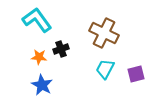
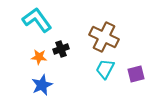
brown cross: moved 4 px down
blue star: rotated 20 degrees clockwise
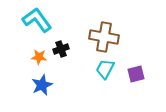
brown cross: rotated 16 degrees counterclockwise
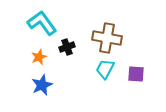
cyan L-shape: moved 5 px right, 3 px down
brown cross: moved 3 px right, 1 px down
black cross: moved 6 px right, 2 px up
orange star: rotated 28 degrees counterclockwise
purple square: rotated 18 degrees clockwise
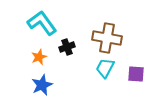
cyan trapezoid: moved 1 px up
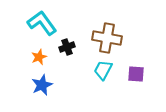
cyan trapezoid: moved 2 px left, 2 px down
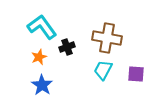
cyan L-shape: moved 4 px down
blue star: rotated 15 degrees counterclockwise
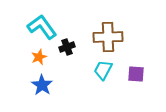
brown cross: moved 1 px right, 1 px up; rotated 12 degrees counterclockwise
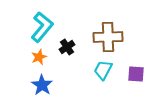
cyan L-shape: rotated 76 degrees clockwise
black cross: rotated 14 degrees counterclockwise
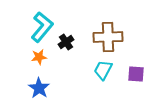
black cross: moved 1 px left, 5 px up
orange star: rotated 14 degrees clockwise
blue star: moved 3 px left, 3 px down
